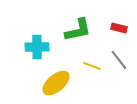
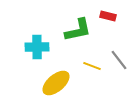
red rectangle: moved 11 px left, 12 px up
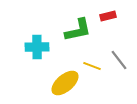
red rectangle: rotated 28 degrees counterclockwise
yellow ellipse: moved 9 px right
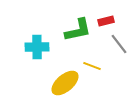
red rectangle: moved 2 px left, 5 px down
gray line: moved 16 px up
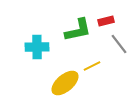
yellow line: rotated 48 degrees counterclockwise
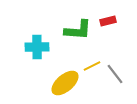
red rectangle: moved 2 px right
green L-shape: rotated 16 degrees clockwise
gray line: moved 4 px left, 30 px down
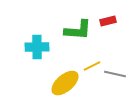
gray line: rotated 40 degrees counterclockwise
